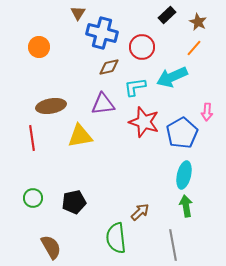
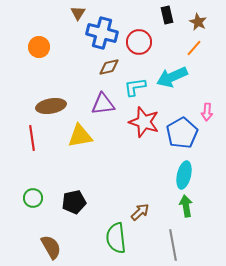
black rectangle: rotated 60 degrees counterclockwise
red circle: moved 3 px left, 5 px up
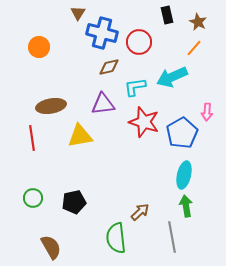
gray line: moved 1 px left, 8 px up
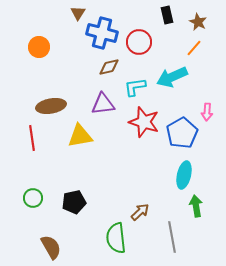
green arrow: moved 10 px right
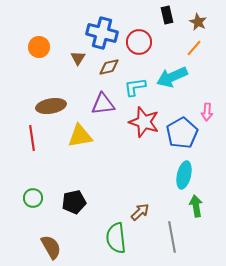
brown triangle: moved 45 px down
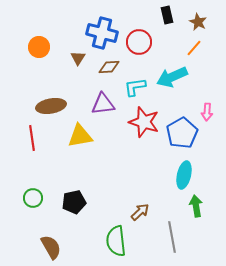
brown diamond: rotated 10 degrees clockwise
green semicircle: moved 3 px down
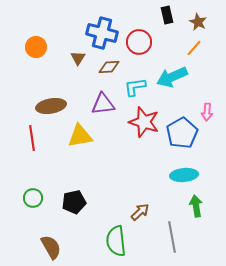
orange circle: moved 3 px left
cyan ellipse: rotated 72 degrees clockwise
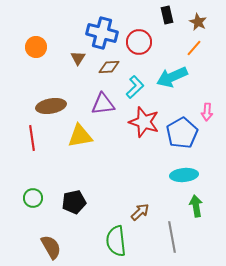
cyan L-shape: rotated 145 degrees clockwise
